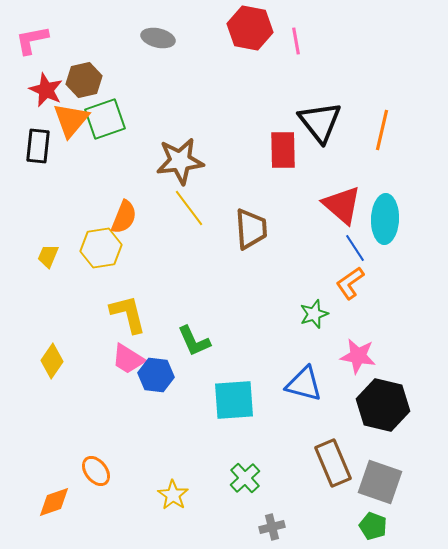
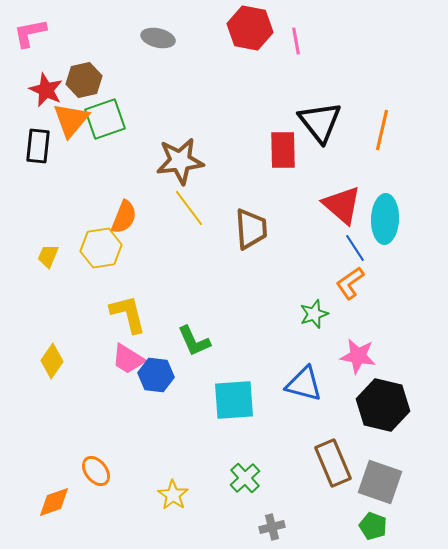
pink L-shape: moved 2 px left, 7 px up
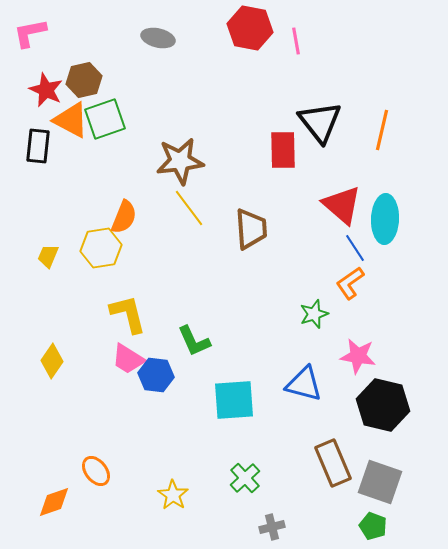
orange triangle: rotated 42 degrees counterclockwise
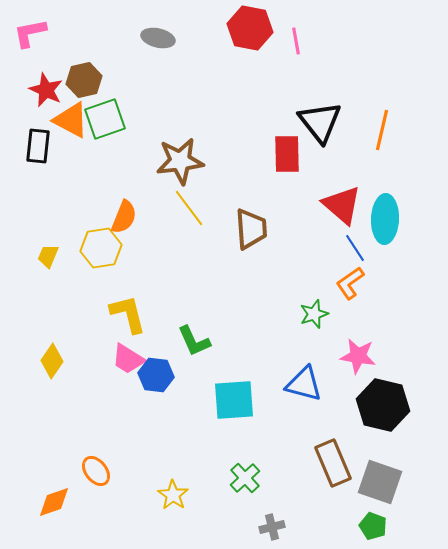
red rectangle: moved 4 px right, 4 px down
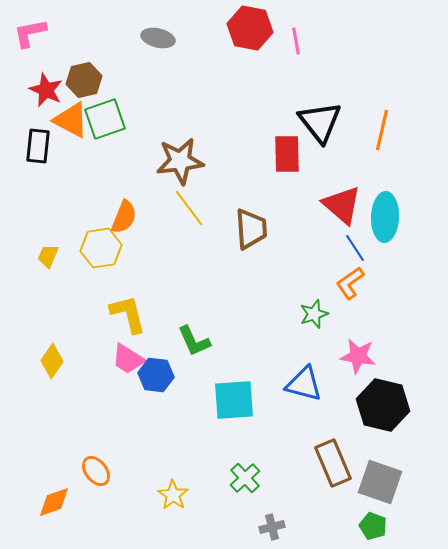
cyan ellipse: moved 2 px up
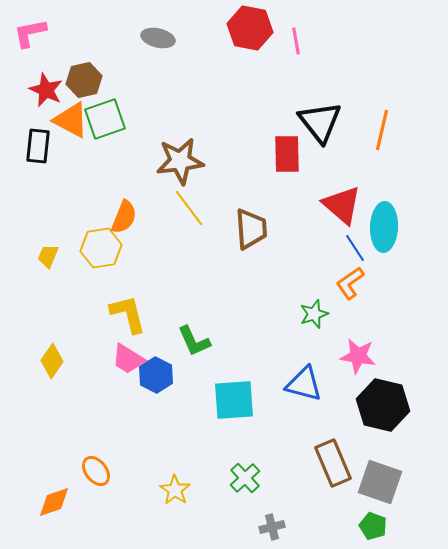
cyan ellipse: moved 1 px left, 10 px down
blue hexagon: rotated 20 degrees clockwise
yellow star: moved 2 px right, 5 px up
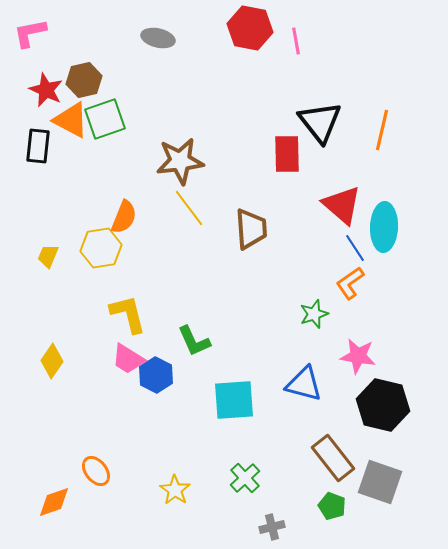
brown rectangle: moved 5 px up; rotated 15 degrees counterclockwise
green pentagon: moved 41 px left, 20 px up
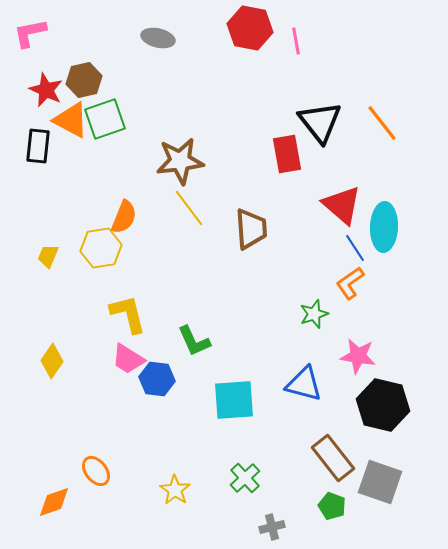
orange line: moved 7 px up; rotated 51 degrees counterclockwise
red rectangle: rotated 9 degrees counterclockwise
blue hexagon: moved 1 px right, 4 px down; rotated 20 degrees counterclockwise
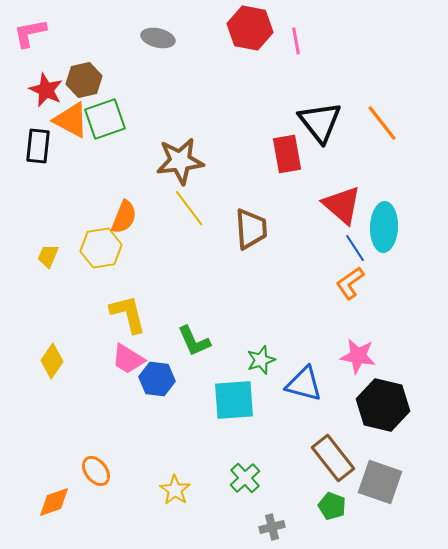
green star: moved 53 px left, 46 px down
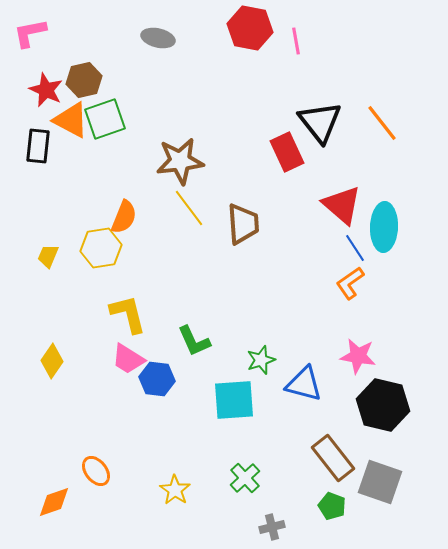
red rectangle: moved 2 px up; rotated 15 degrees counterclockwise
brown trapezoid: moved 8 px left, 5 px up
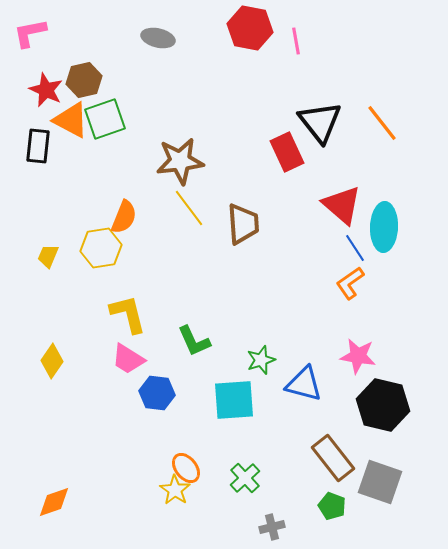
blue hexagon: moved 14 px down
orange ellipse: moved 90 px right, 3 px up
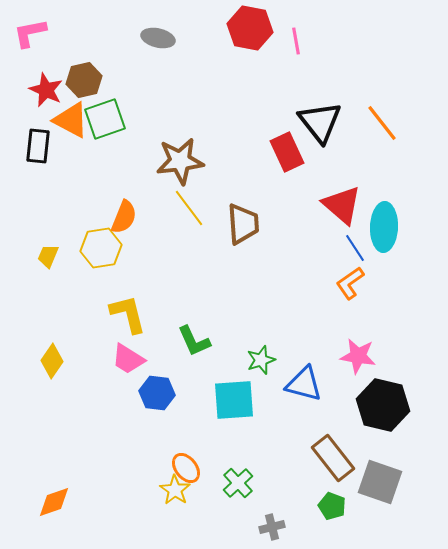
green cross: moved 7 px left, 5 px down
